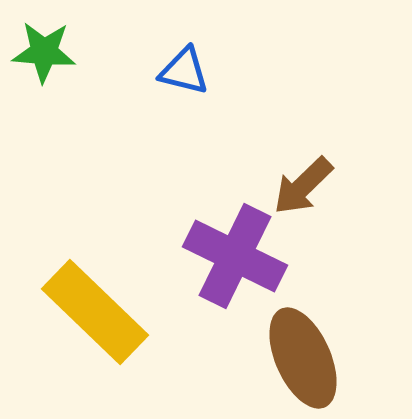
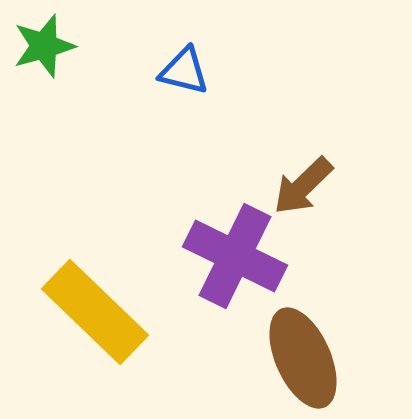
green star: moved 6 px up; rotated 20 degrees counterclockwise
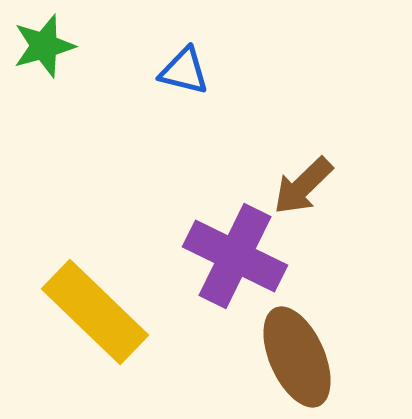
brown ellipse: moved 6 px left, 1 px up
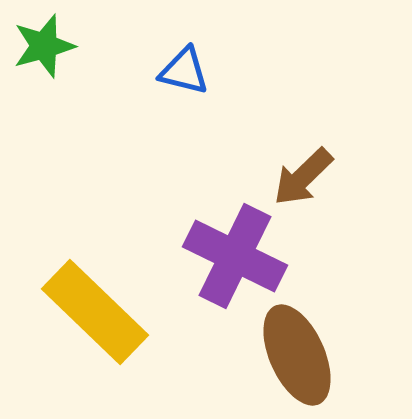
brown arrow: moved 9 px up
brown ellipse: moved 2 px up
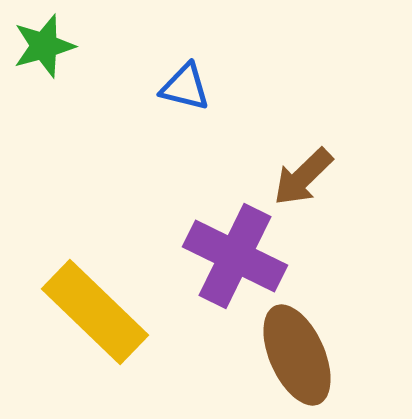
blue triangle: moved 1 px right, 16 px down
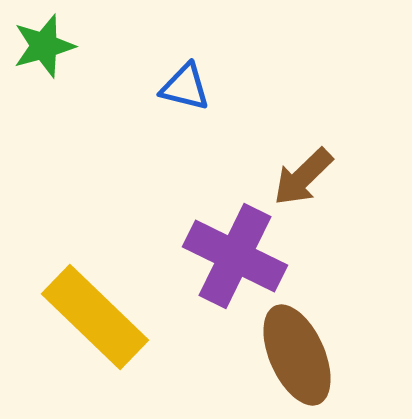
yellow rectangle: moved 5 px down
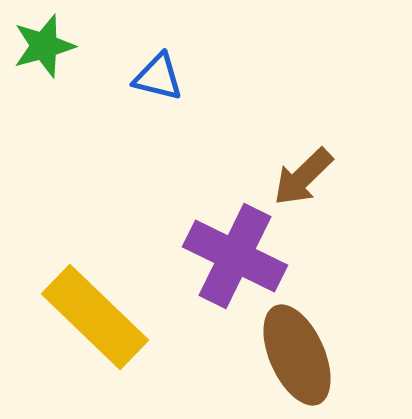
blue triangle: moved 27 px left, 10 px up
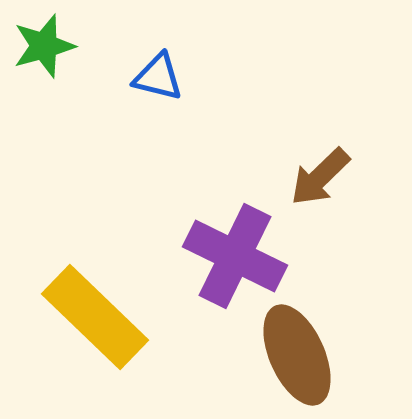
brown arrow: moved 17 px right
